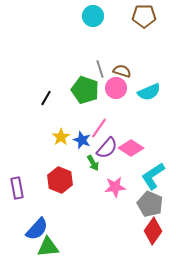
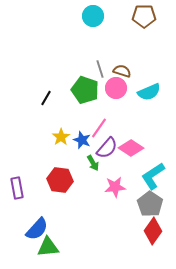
red hexagon: rotated 15 degrees counterclockwise
gray pentagon: rotated 10 degrees clockwise
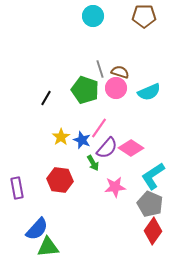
brown semicircle: moved 2 px left, 1 px down
gray pentagon: rotated 10 degrees counterclockwise
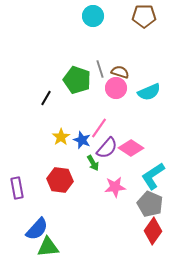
green pentagon: moved 8 px left, 10 px up
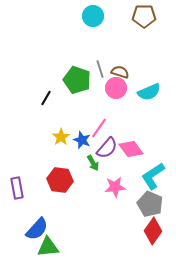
pink diamond: moved 1 px down; rotated 20 degrees clockwise
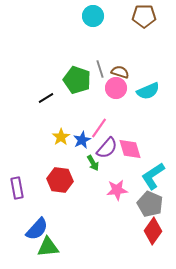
cyan semicircle: moved 1 px left, 1 px up
black line: rotated 28 degrees clockwise
blue star: rotated 24 degrees clockwise
pink diamond: moved 1 px left; rotated 20 degrees clockwise
pink star: moved 2 px right, 3 px down
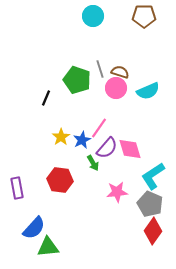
black line: rotated 35 degrees counterclockwise
pink star: moved 2 px down
blue semicircle: moved 3 px left, 1 px up
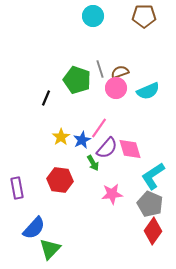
brown semicircle: rotated 36 degrees counterclockwise
pink star: moved 5 px left, 2 px down
green triangle: moved 2 px right, 2 px down; rotated 40 degrees counterclockwise
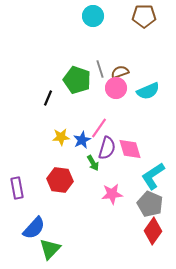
black line: moved 2 px right
yellow star: rotated 30 degrees clockwise
purple semicircle: rotated 25 degrees counterclockwise
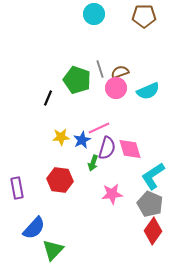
cyan circle: moved 1 px right, 2 px up
pink line: rotated 30 degrees clockwise
green arrow: rotated 49 degrees clockwise
green triangle: moved 3 px right, 1 px down
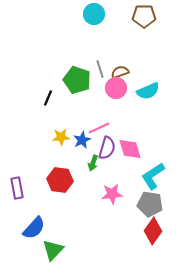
gray pentagon: rotated 15 degrees counterclockwise
